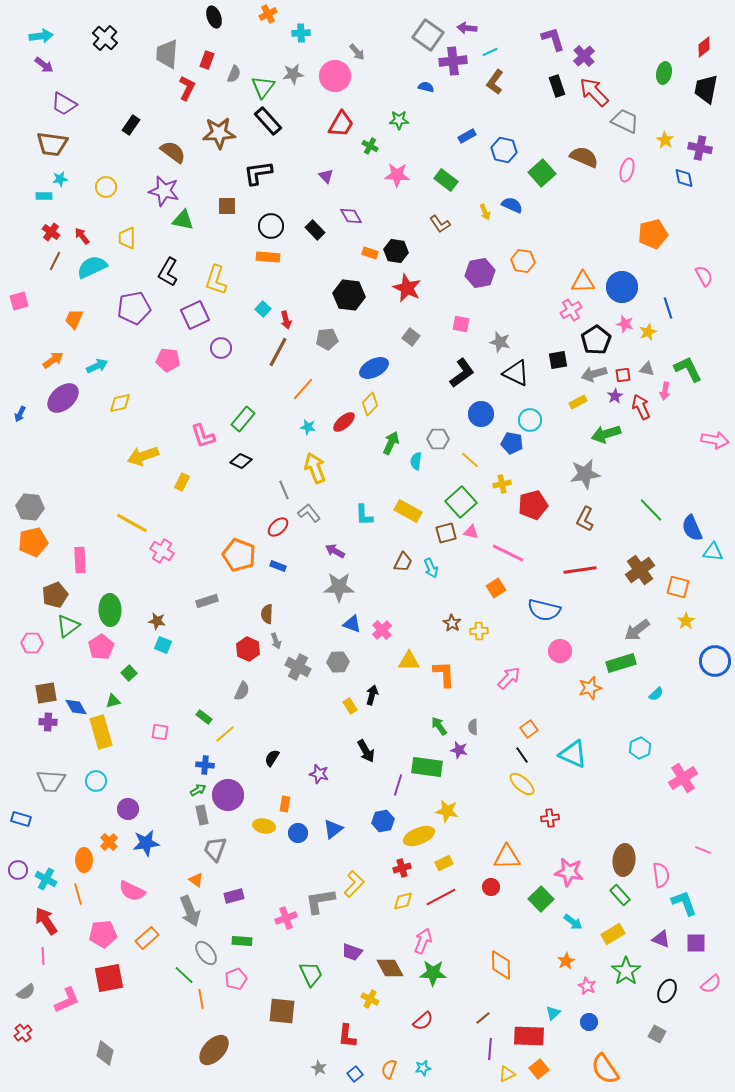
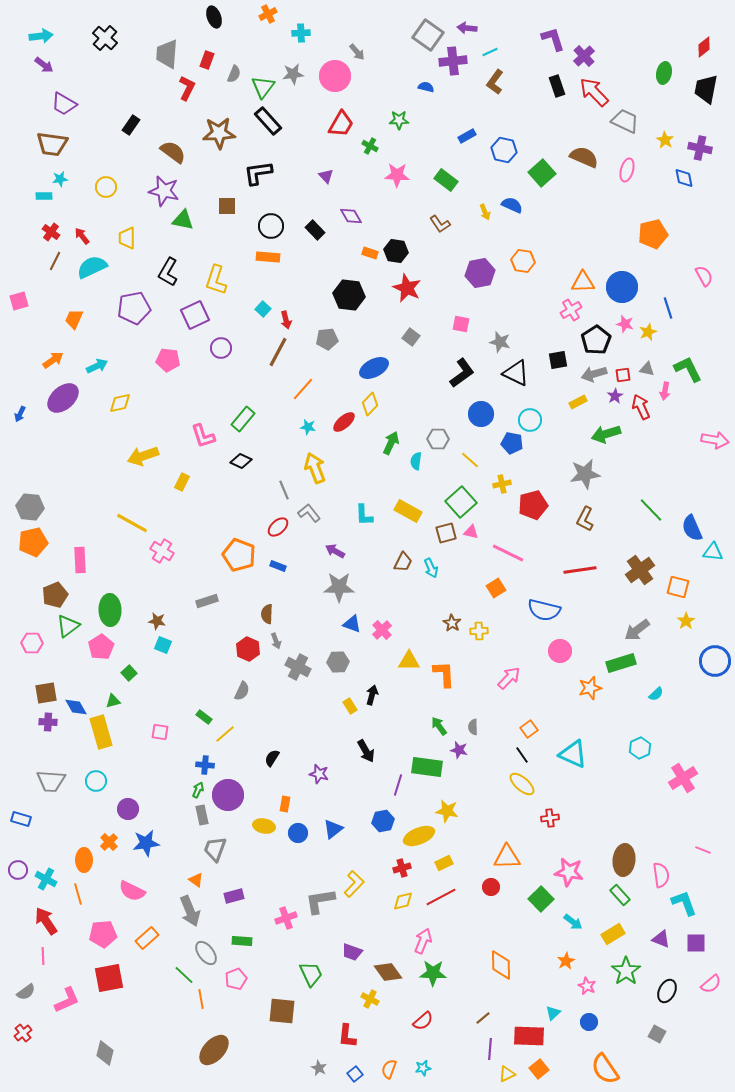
green arrow at (198, 790): rotated 35 degrees counterclockwise
brown diamond at (390, 968): moved 2 px left, 4 px down; rotated 8 degrees counterclockwise
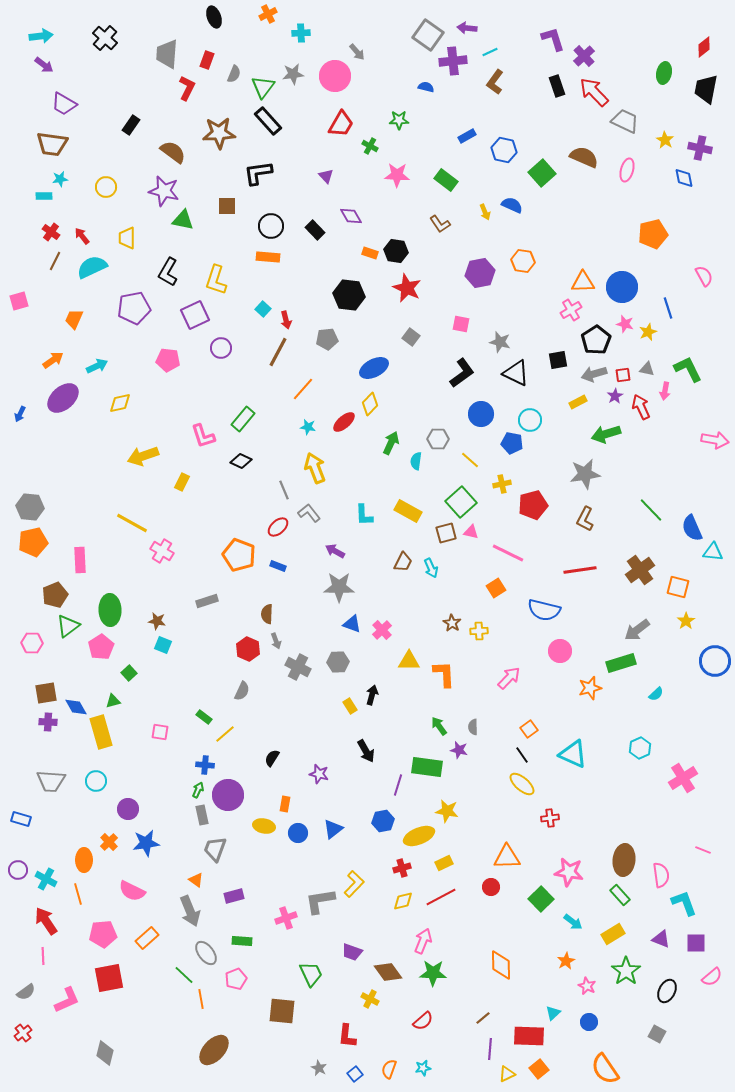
pink semicircle at (711, 984): moved 1 px right, 7 px up
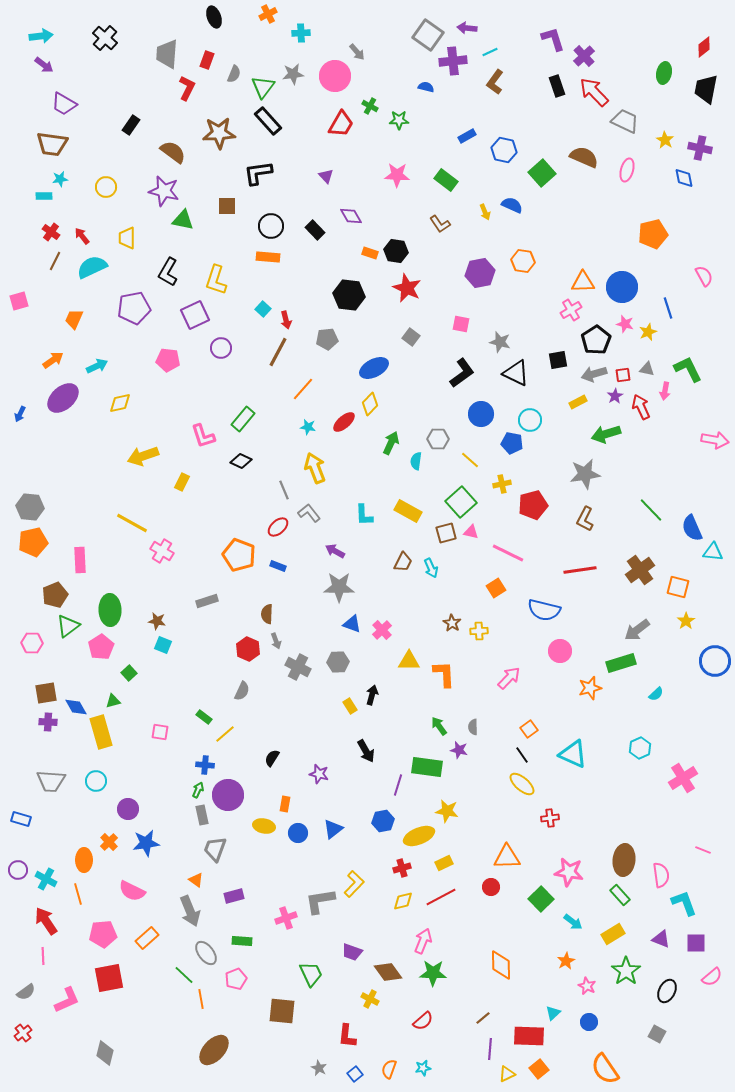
green cross at (370, 146): moved 40 px up
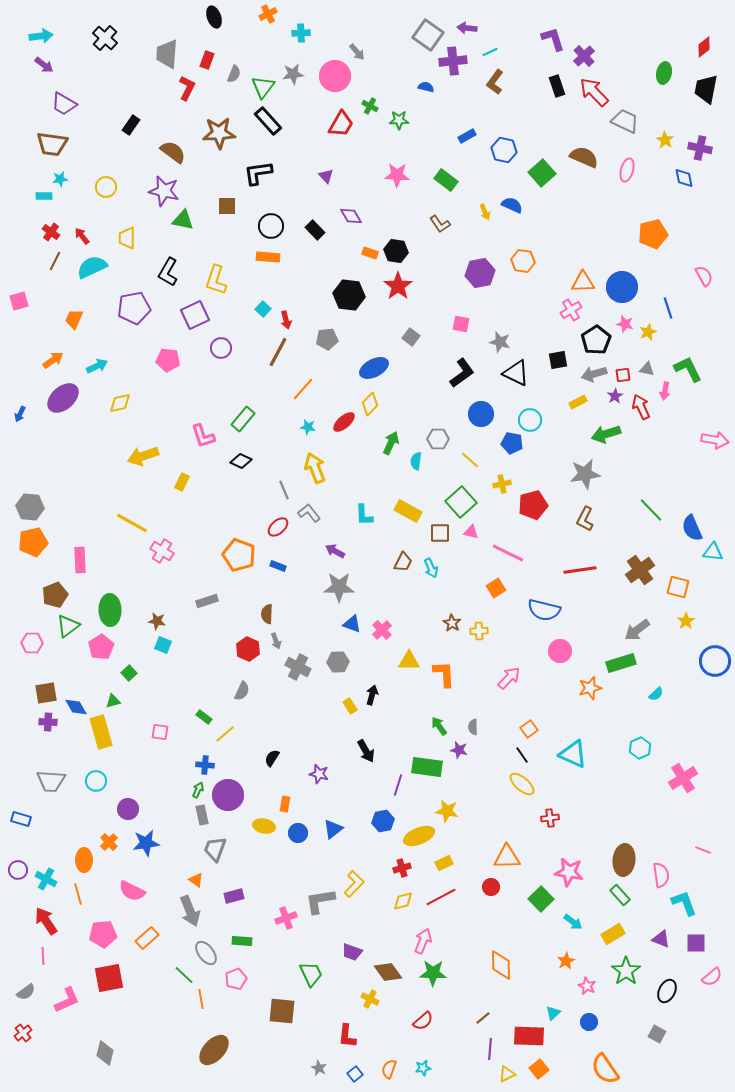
red star at (407, 288): moved 9 px left, 2 px up; rotated 12 degrees clockwise
brown square at (446, 533): moved 6 px left; rotated 15 degrees clockwise
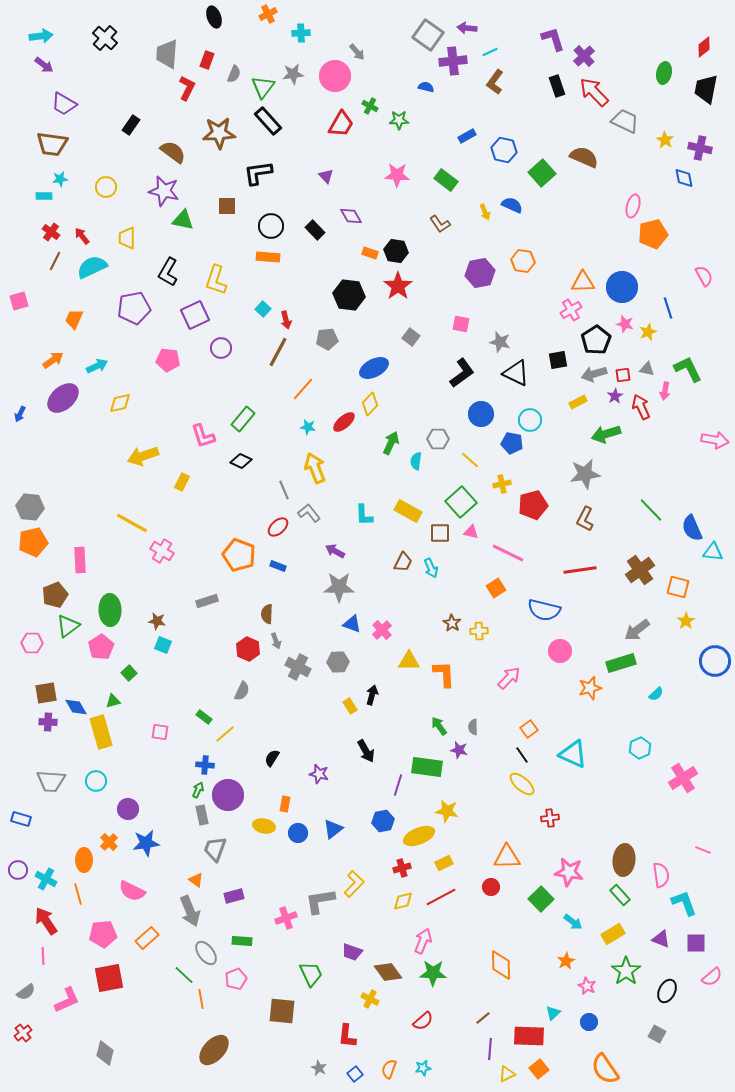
pink ellipse at (627, 170): moved 6 px right, 36 px down
